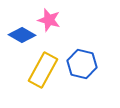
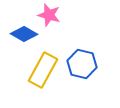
pink star: moved 5 px up
blue diamond: moved 2 px right, 1 px up
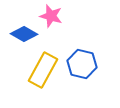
pink star: moved 2 px right, 1 px down
